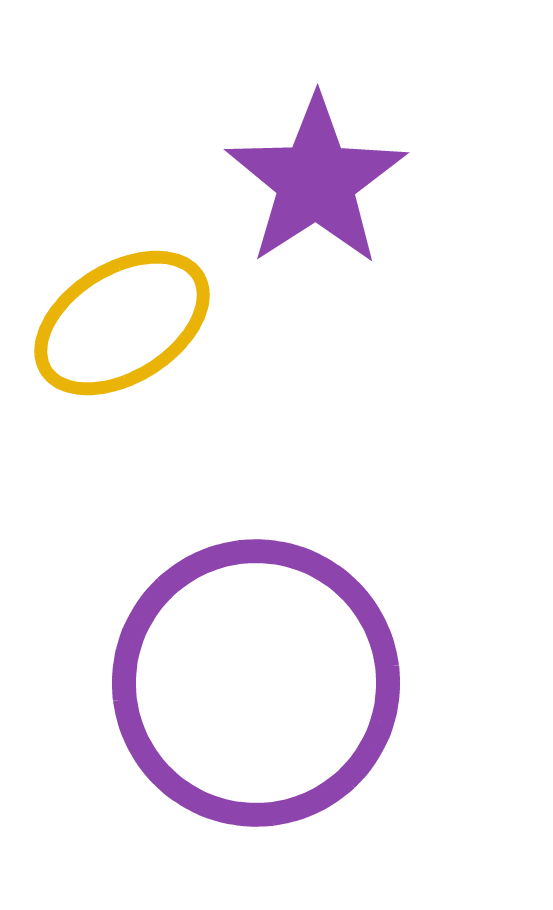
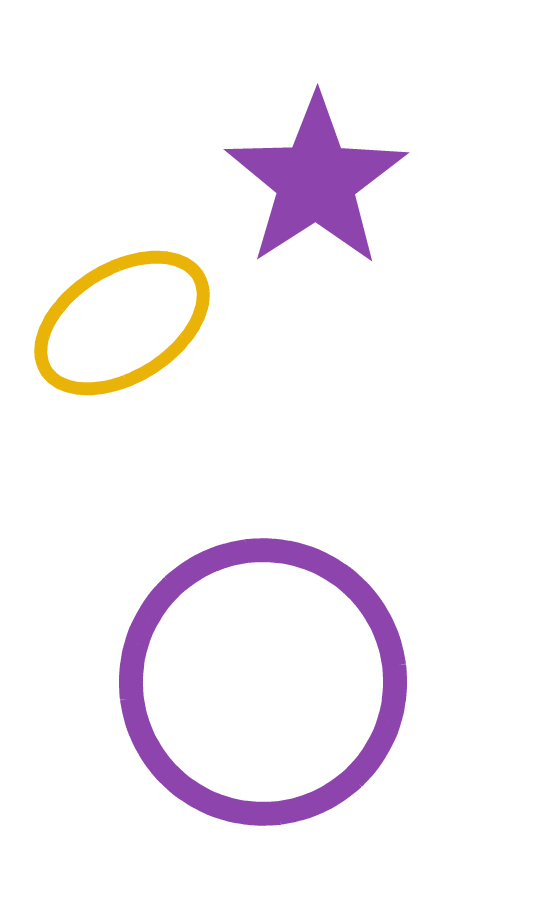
purple circle: moved 7 px right, 1 px up
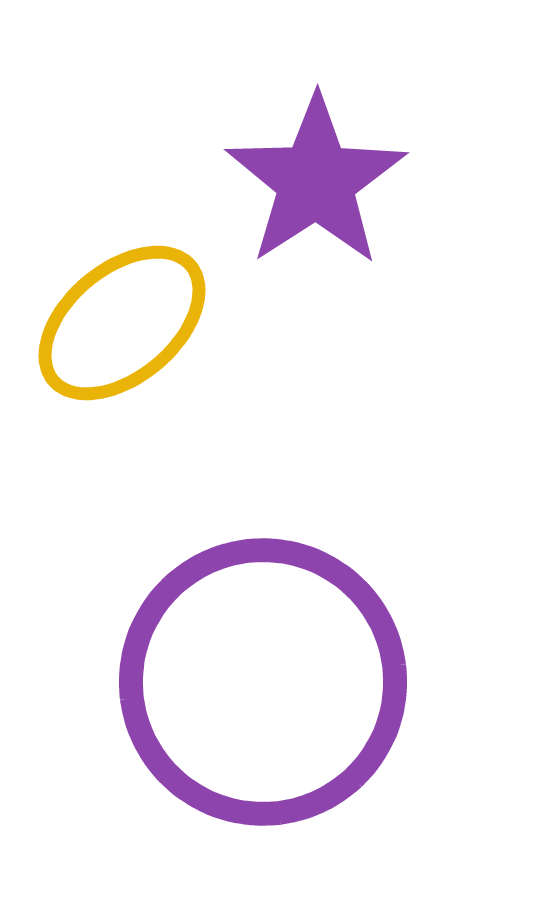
yellow ellipse: rotated 8 degrees counterclockwise
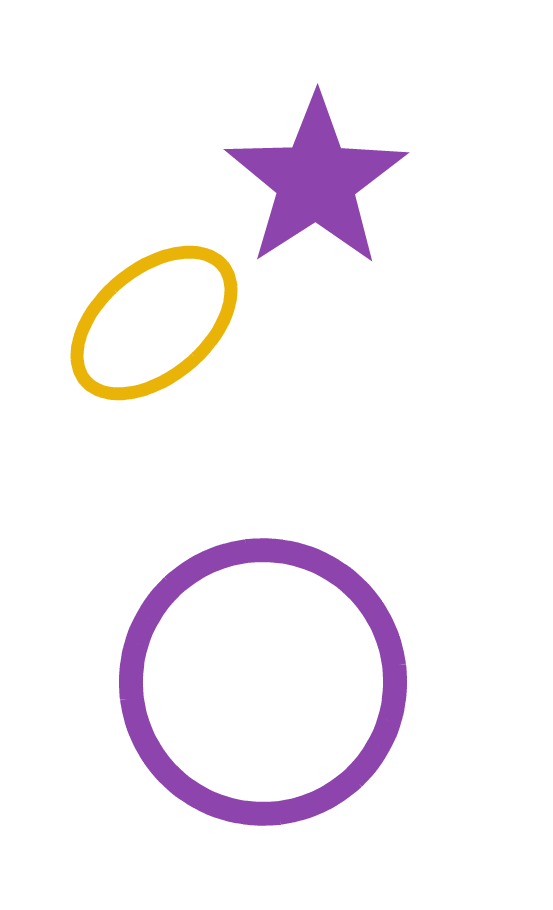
yellow ellipse: moved 32 px right
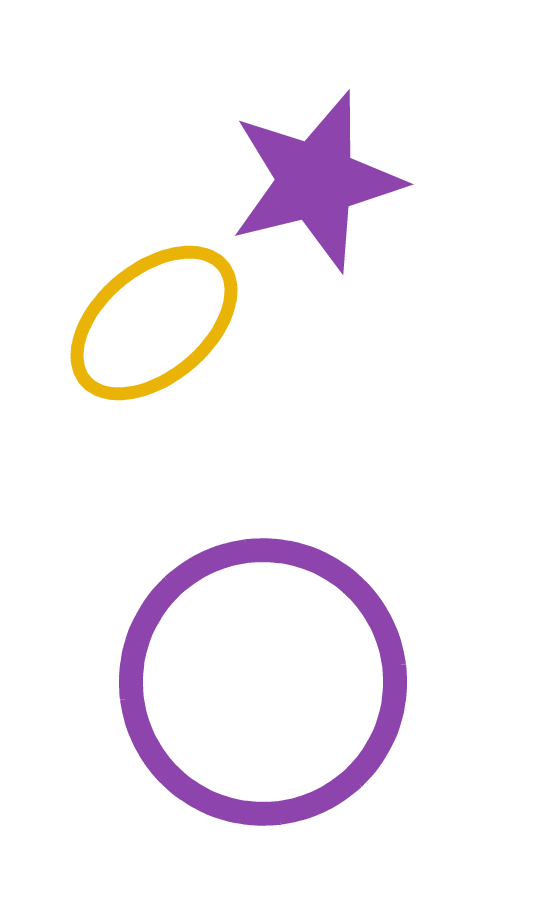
purple star: rotated 19 degrees clockwise
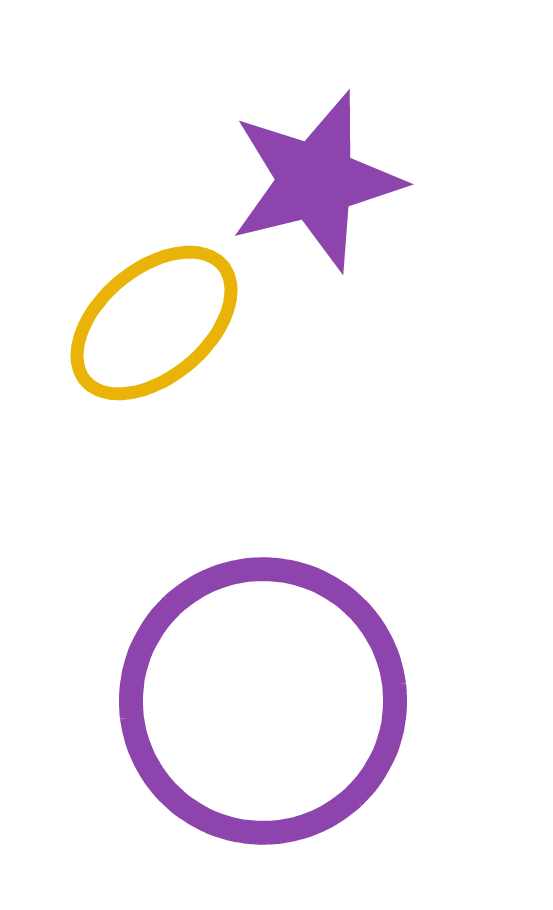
purple circle: moved 19 px down
